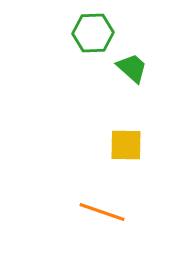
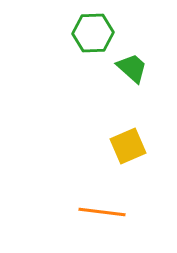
yellow square: moved 2 px right, 1 px down; rotated 24 degrees counterclockwise
orange line: rotated 12 degrees counterclockwise
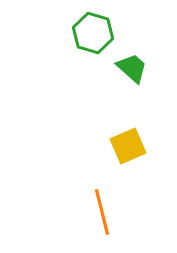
green hexagon: rotated 18 degrees clockwise
orange line: rotated 69 degrees clockwise
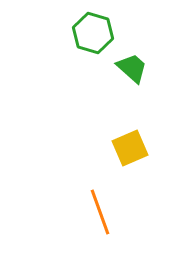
yellow square: moved 2 px right, 2 px down
orange line: moved 2 px left; rotated 6 degrees counterclockwise
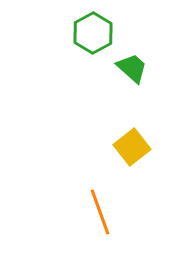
green hexagon: rotated 15 degrees clockwise
yellow square: moved 2 px right, 1 px up; rotated 15 degrees counterclockwise
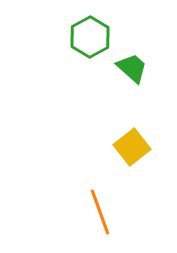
green hexagon: moved 3 px left, 4 px down
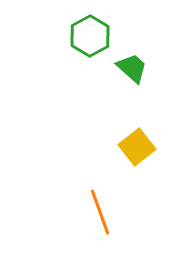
green hexagon: moved 1 px up
yellow square: moved 5 px right
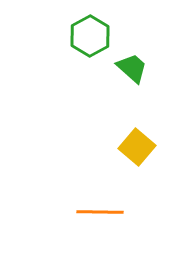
yellow square: rotated 12 degrees counterclockwise
orange line: rotated 69 degrees counterclockwise
